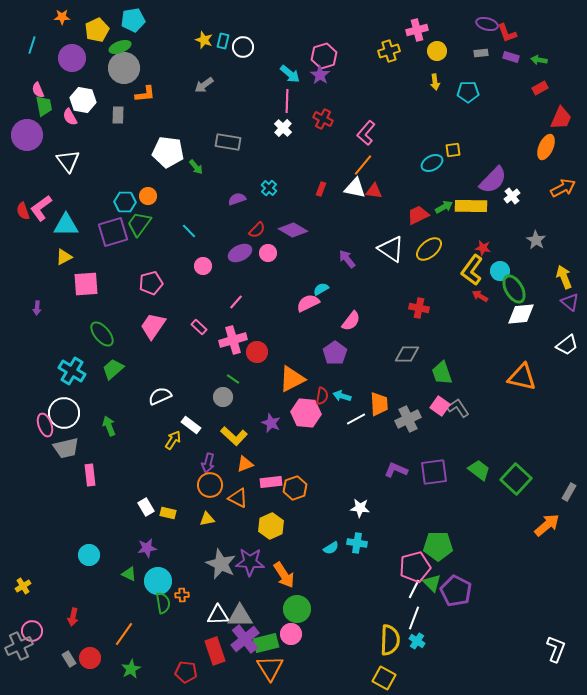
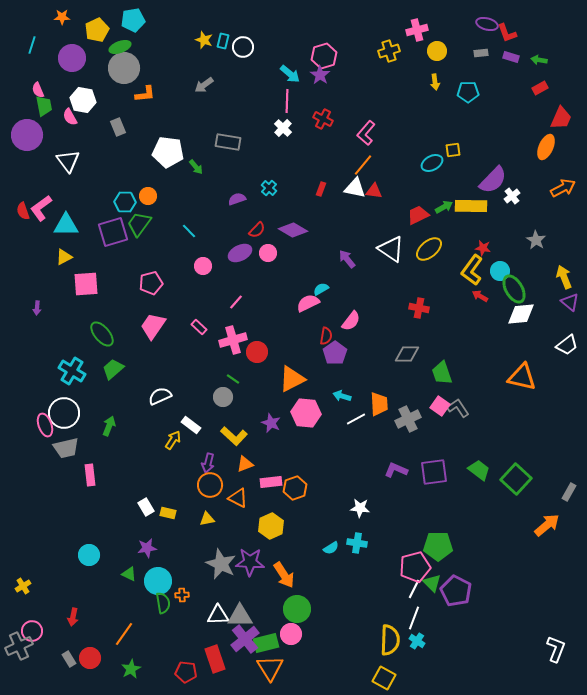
gray rectangle at (118, 115): moved 12 px down; rotated 24 degrees counterclockwise
red semicircle at (322, 396): moved 4 px right, 60 px up
green arrow at (109, 426): rotated 42 degrees clockwise
red rectangle at (215, 651): moved 8 px down
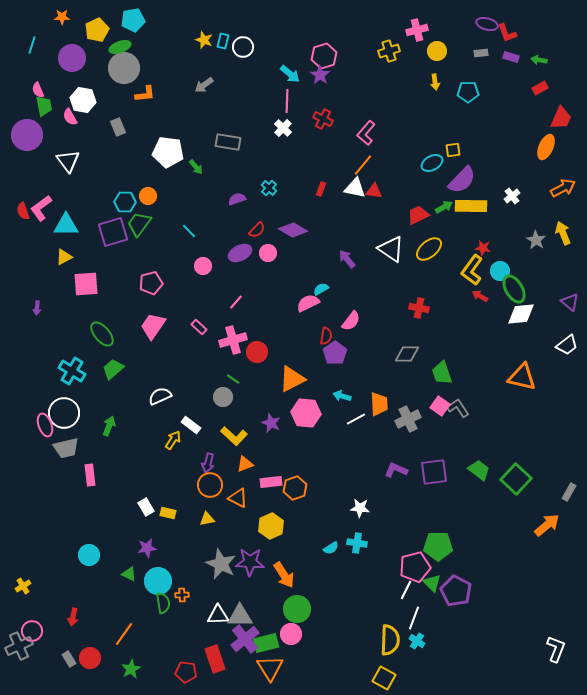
purple semicircle at (493, 180): moved 31 px left
yellow arrow at (564, 277): moved 1 px left, 44 px up
white line at (414, 589): moved 8 px left, 1 px down
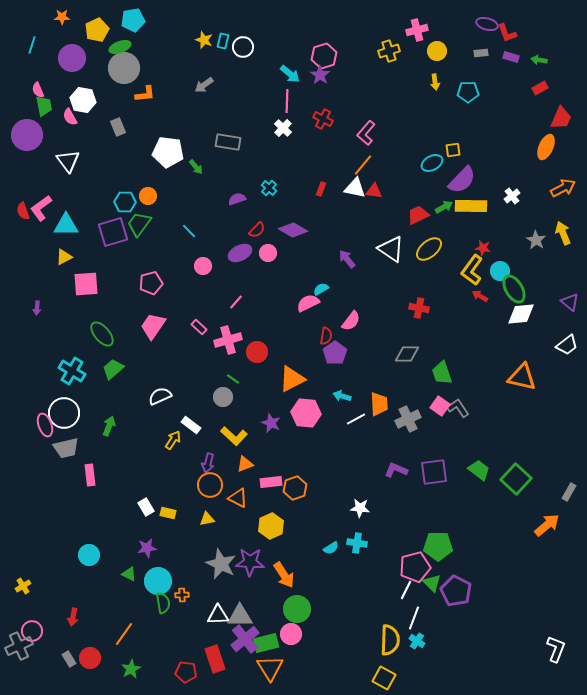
pink cross at (233, 340): moved 5 px left
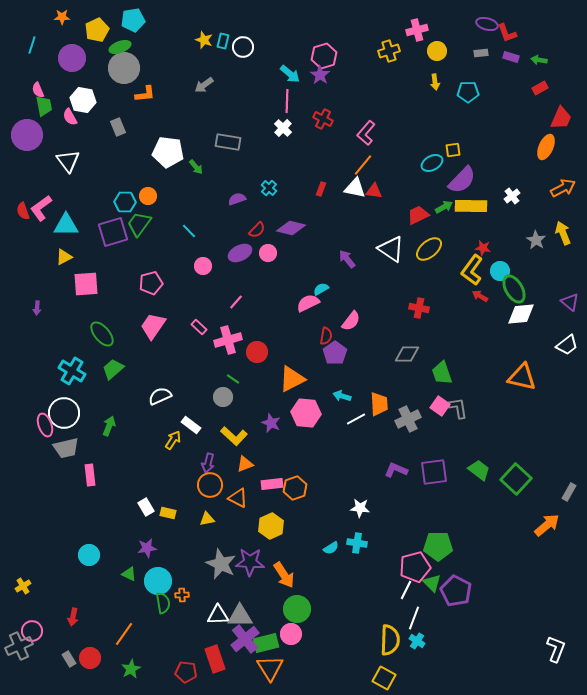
purple diamond at (293, 230): moved 2 px left, 2 px up; rotated 16 degrees counterclockwise
gray L-shape at (458, 408): rotated 25 degrees clockwise
pink rectangle at (271, 482): moved 1 px right, 2 px down
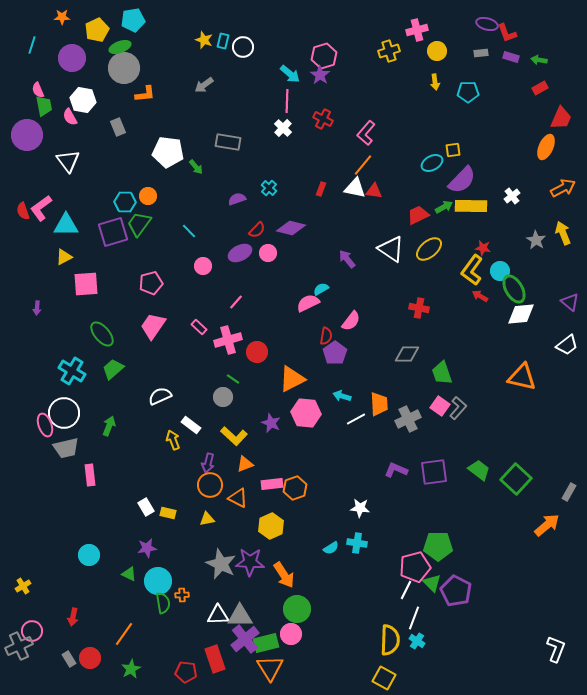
gray L-shape at (458, 408): rotated 50 degrees clockwise
yellow arrow at (173, 440): rotated 54 degrees counterclockwise
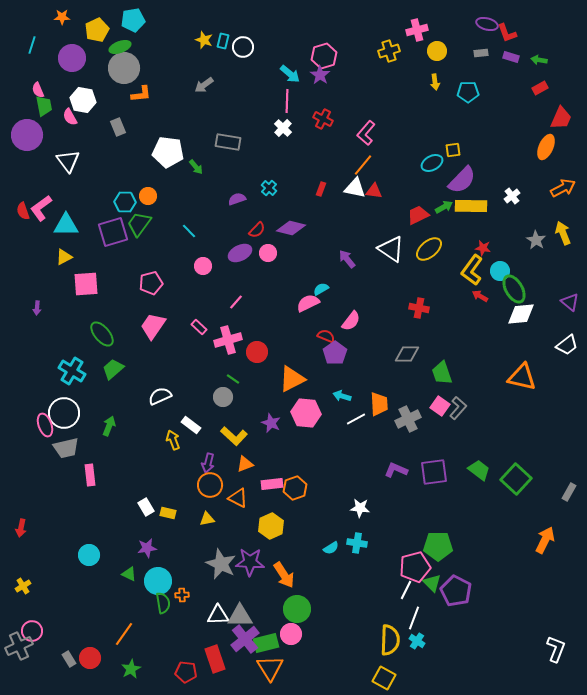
orange L-shape at (145, 94): moved 4 px left
red semicircle at (326, 336): rotated 78 degrees counterclockwise
orange arrow at (547, 525): moved 2 px left, 15 px down; rotated 24 degrees counterclockwise
red arrow at (73, 617): moved 52 px left, 89 px up
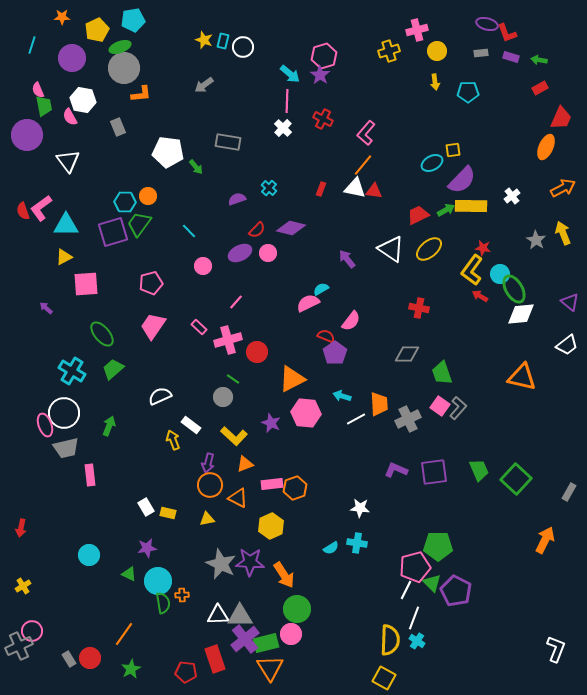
green arrow at (444, 207): moved 2 px right, 3 px down
cyan circle at (500, 271): moved 3 px down
purple arrow at (37, 308): moved 9 px right; rotated 128 degrees clockwise
green trapezoid at (479, 470): rotated 30 degrees clockwise
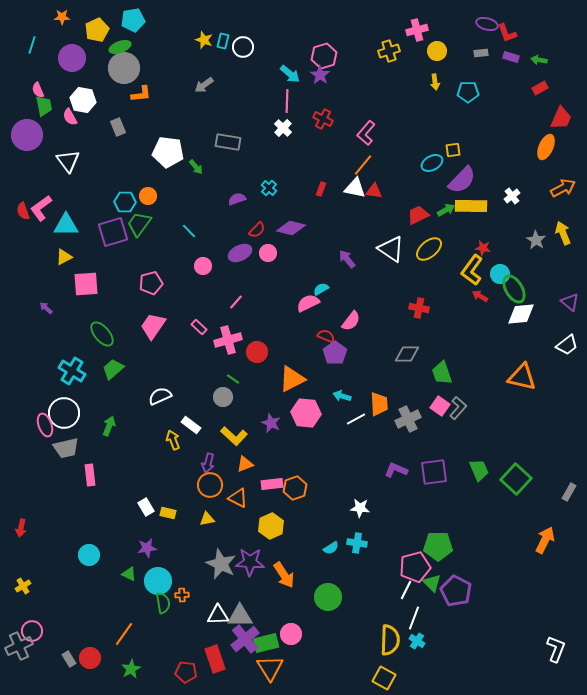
green circle at (297, 609): moved 31 px right, 12 px up
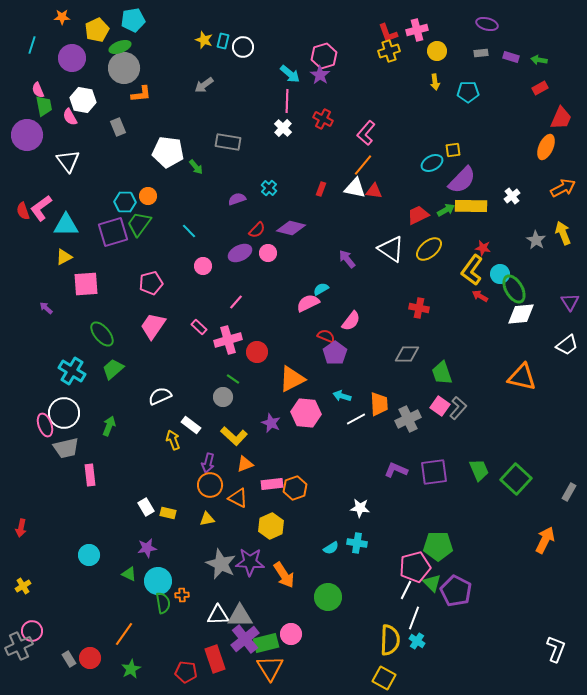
red L-shape at (507, 33): moved 119 px left
purple triangle at (570, 302): rotated 18 degrees clockwise
